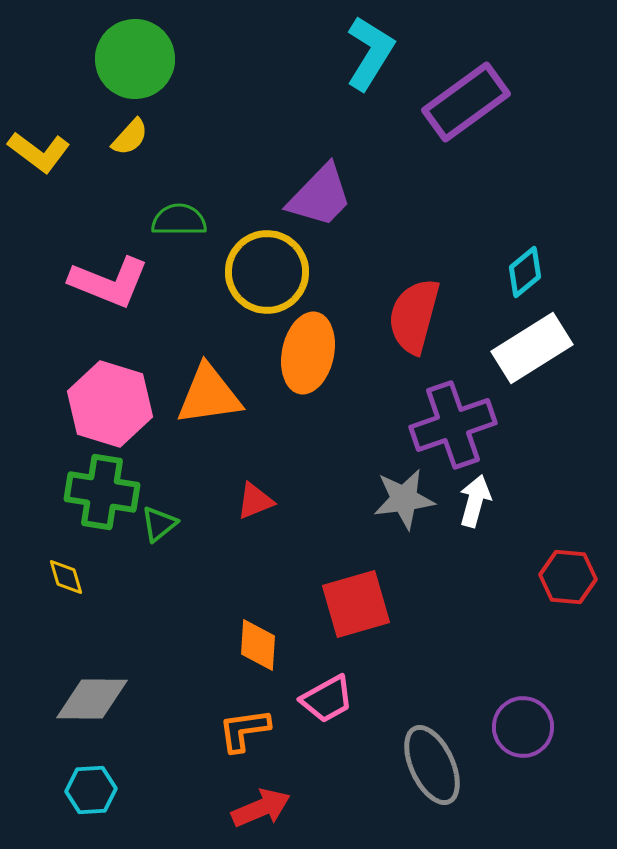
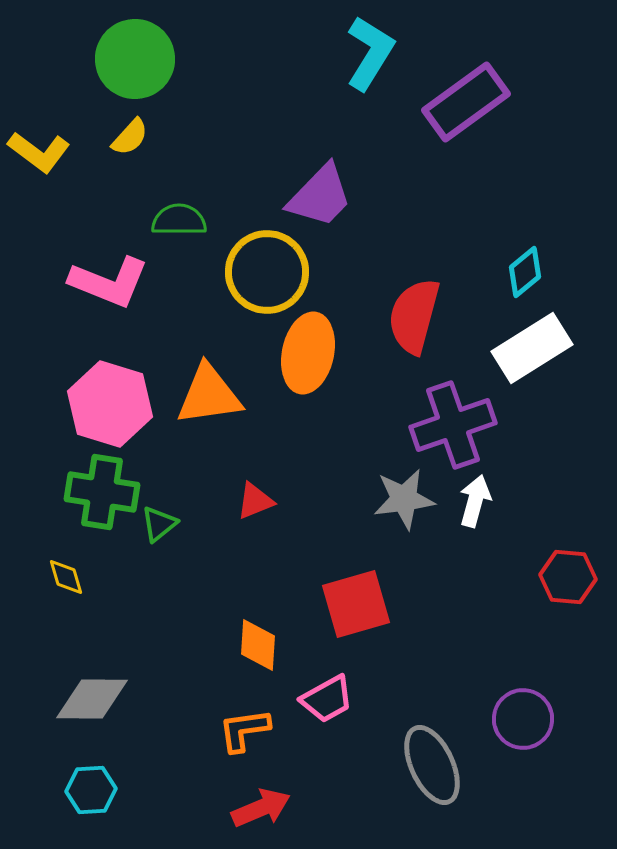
purple circle: moved 8 px up
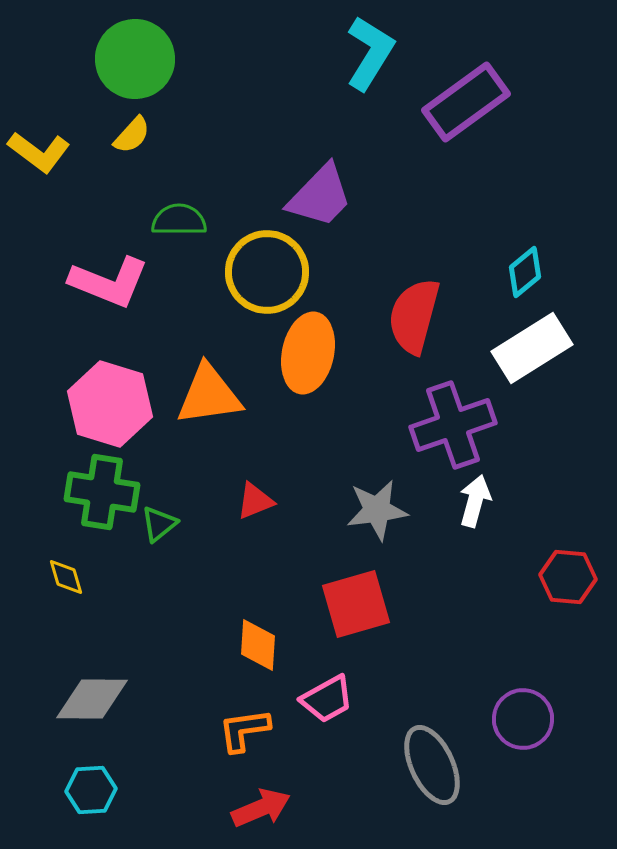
yellow semicircle: moved 2 px right, 2 px up
gray star: moved 27 px left, 11 px down
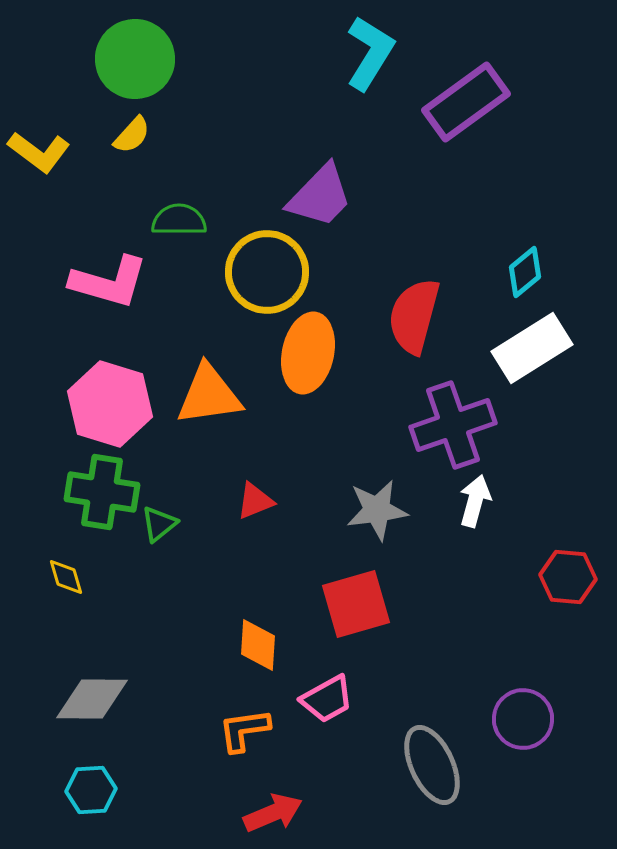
pink L-shape: rotated 6 degrees counterclockwise
red arrow: moved 12 px right, 5 px down
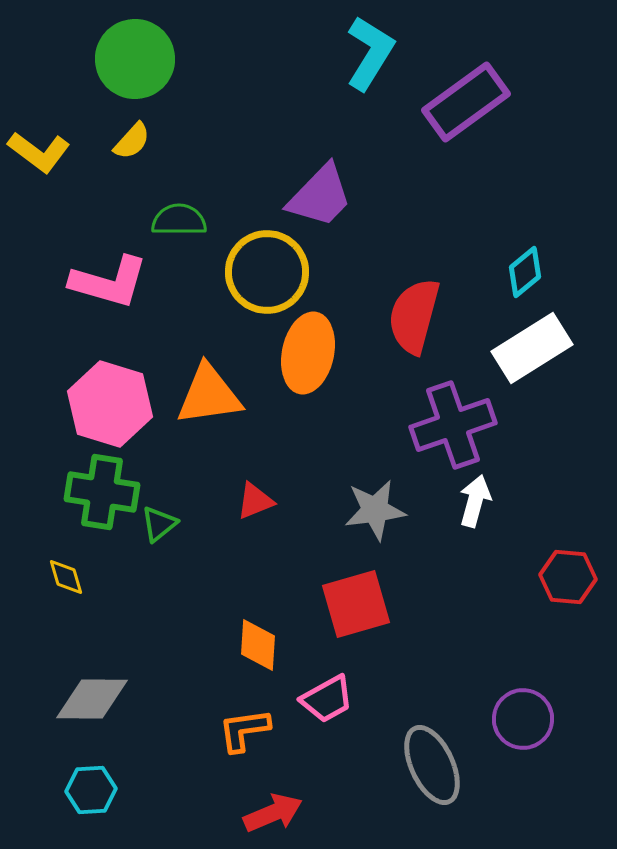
yellow semicircle: moved 6 px down
gray star: moved 2 px left
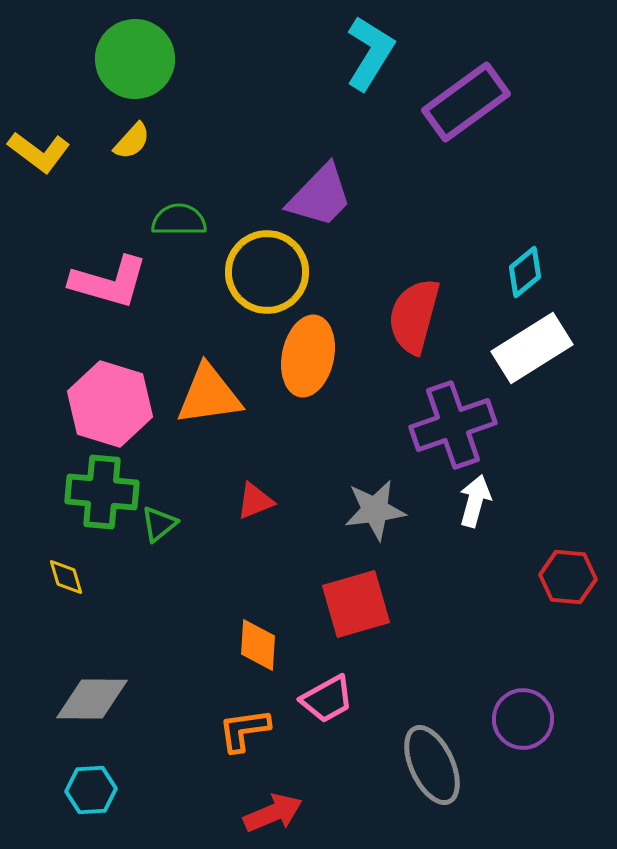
orange ellipse: moved 3 px down
green cross: rotated 4 degrees counterclockwise
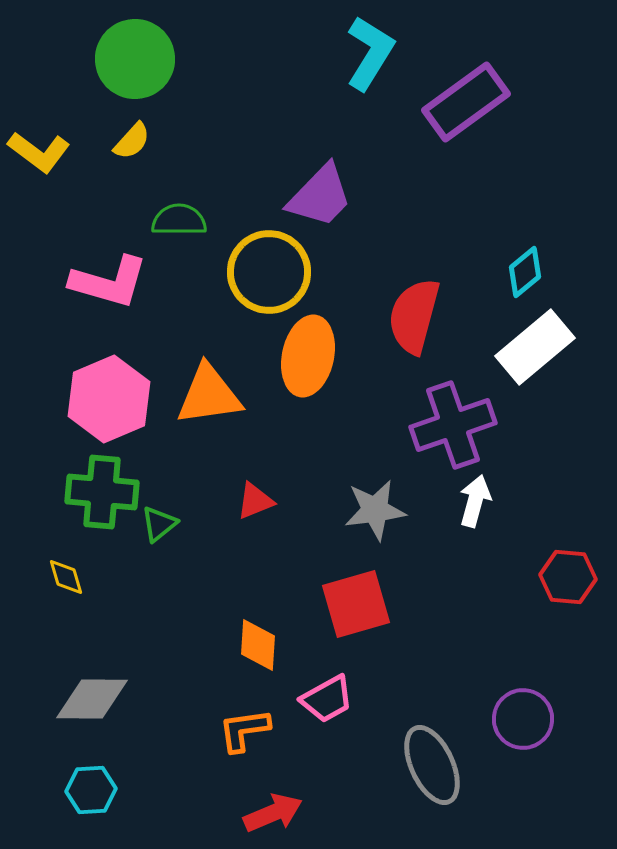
yellow circle: moved 2 px right
white rectangle: moved 3 px right, 1 px up; rotated 8 degrees counterclockwise
pink hexagon: moved 1 px left, 5 px up; rotated 20 degrees clockwise
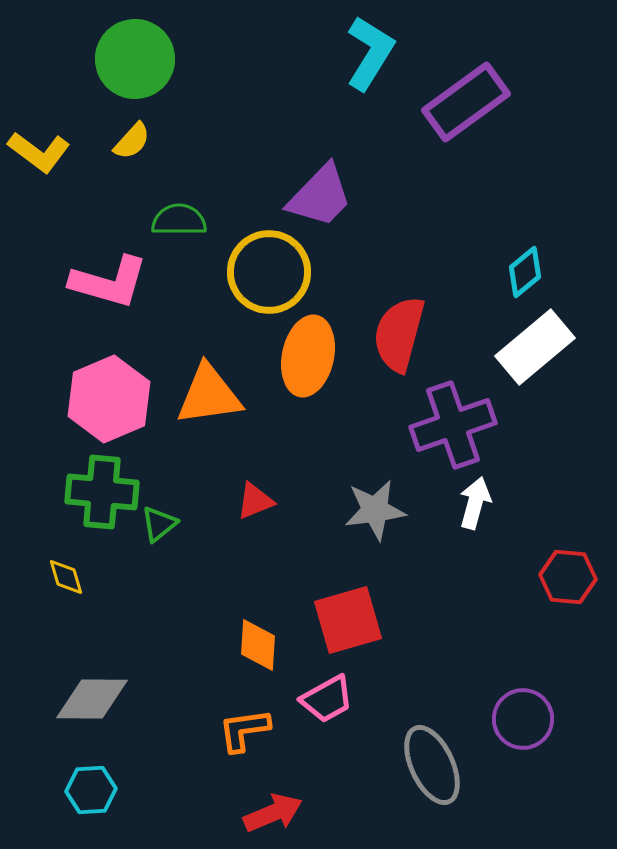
red semicircle: moved 15 px left, 18 px down
white arrow: moved 2 px down
red square: moved 8 px left, 16 px down
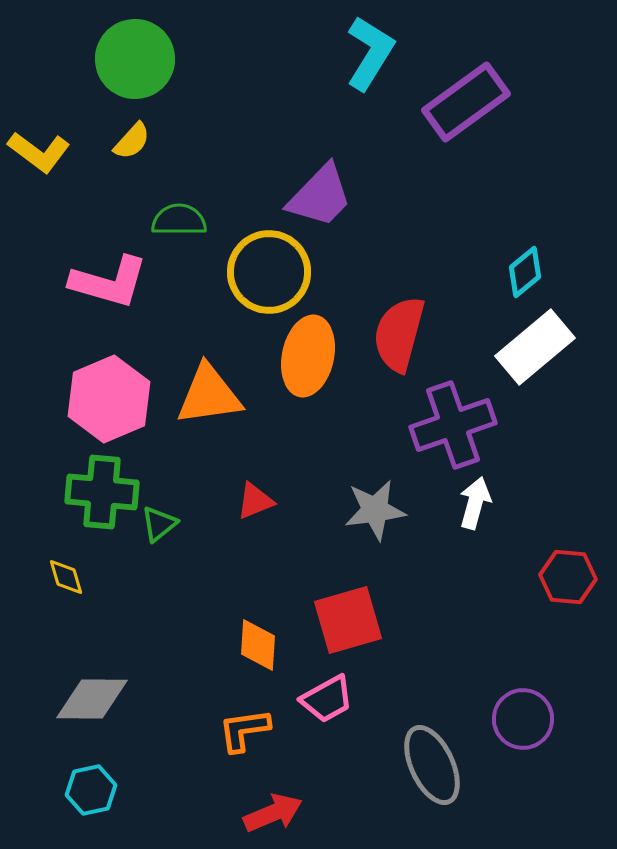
cyan hexagon: rotated 9 degrees counterclockwise
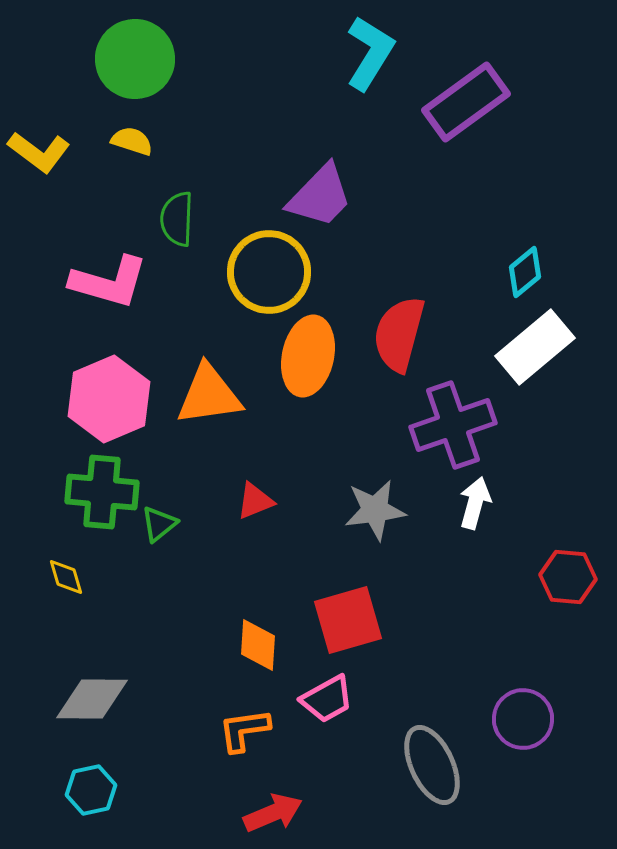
yellow semicircle: rotated 114 degrees counterclockwise
green semicircle: moved 2 px left, 1 px up; rotated 88 degrees counterclockwise
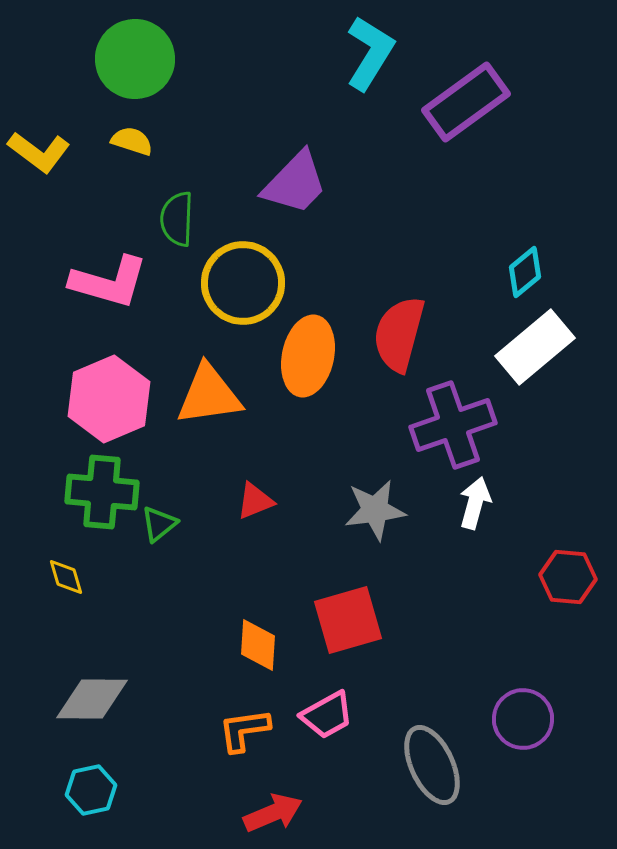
purple trapezoid: moved 25 px left, 13 px up
yellow circle: moved 26 px left, 11 px down
pink trapezoid: moved 16 px down
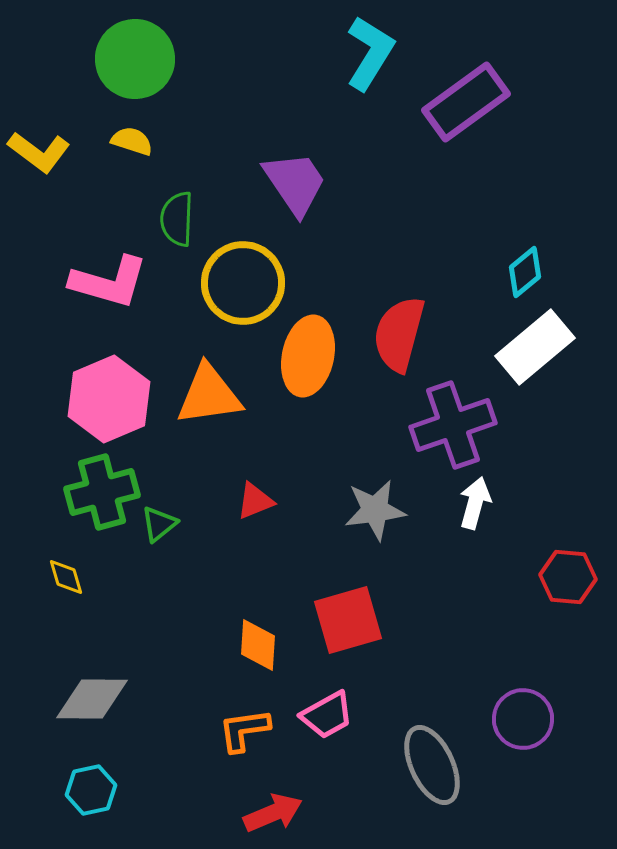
purple trapezoid: rotated 78 degrees counterclockwise
green cross: rotated 20 degrees counterclockwise
